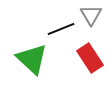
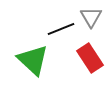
gray triangle: moved 2 px down
green triangle: moved 1 px right, 1 px down
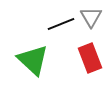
black line: moved 5 px up
red rectangle: rotated 12 degrees clockwise
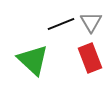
gray triangle: moved 5 px down
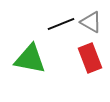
gray triangle: rotated 30 degrees counterclockwise
green triangle: moved 3 px left, 1 px up; rotated 32 degrees counterclockwise
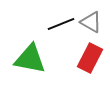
red rectangle: rotated 48 degrees clockwise
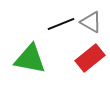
red rectangle: rotated 24 degrees clockwise
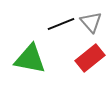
gray triangle: rotated 20 degrees clockwise
